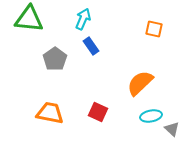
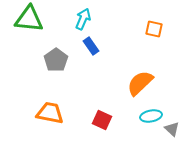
gray pentagon: moved 1 px right, 1 px down
red square: moved 4 px right, 8 px down
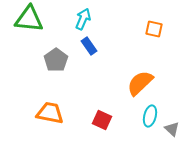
blue rectangle: moved 2 px left
cyan ellipse: moved 1 px left; rotated 65 degrees counterclockwise
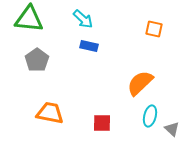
cyan arrow: rotated 110 degrees clockwise
blue rectangle: rotated 42 degrees counterclockwise
gray pentagon: moved 19 px left
red square: moved 3 px down; rotated 24 degrees counterclockwise
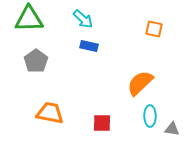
green triangle: rotated 8 degrees counterclockwise
gray pentagon: moved 1 px left, 1 px down
cyan ellipse: rotated 15 degrees counterclockwise
gray triangle: rotated 35 degrees counterclockwise
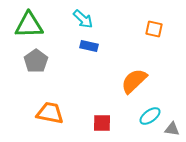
green triangle: moved 6 px down
orange semicircle: moved 6 px left, 2 px up
cyan ellipse: rotated 55 degrees clockwise
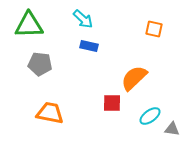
gray pentagon: moved 4 px right, 3 px down; rotated 30 degrees counterclockwise
orange semicircle: moved 3 px up
red square: moved 10 px right, 20 px up
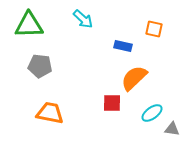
blue rectangle: moved 34 px right
gray pentagon: moved 2 px down
cyan ellipse: moved 2 px right, 3 px up
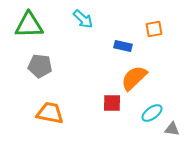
orange square: rotated 24 degrees counterclockwise
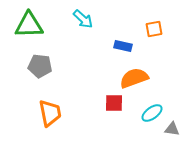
orange semicircle: rotated 24 degrees clockwise
red square: moved 2 px right
orange trapezoid: rotated 68 degrees clockwise
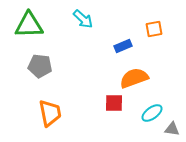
blue rectangle: rotated 36 degrees counterclockwise
